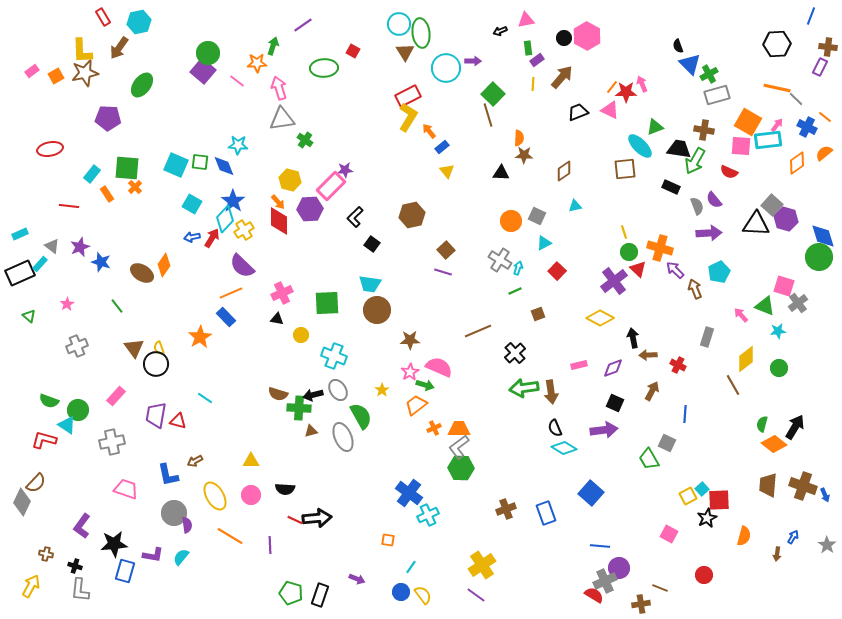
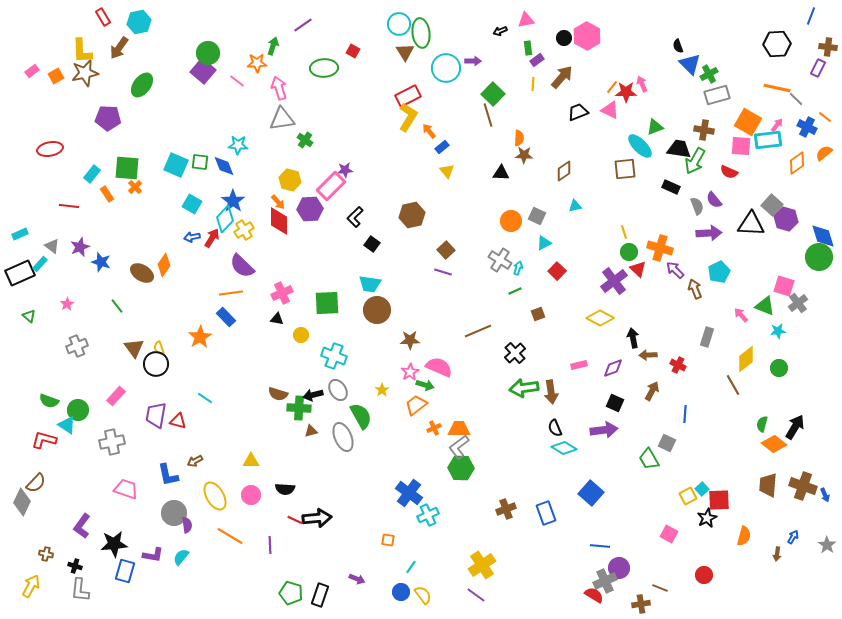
purple rectangle at (820, 67): moved 2 px left, 1 px down
black triangle at (756, 224): moved 5 px left
orange line at (231, 293): rotated 15 degrees clockwise
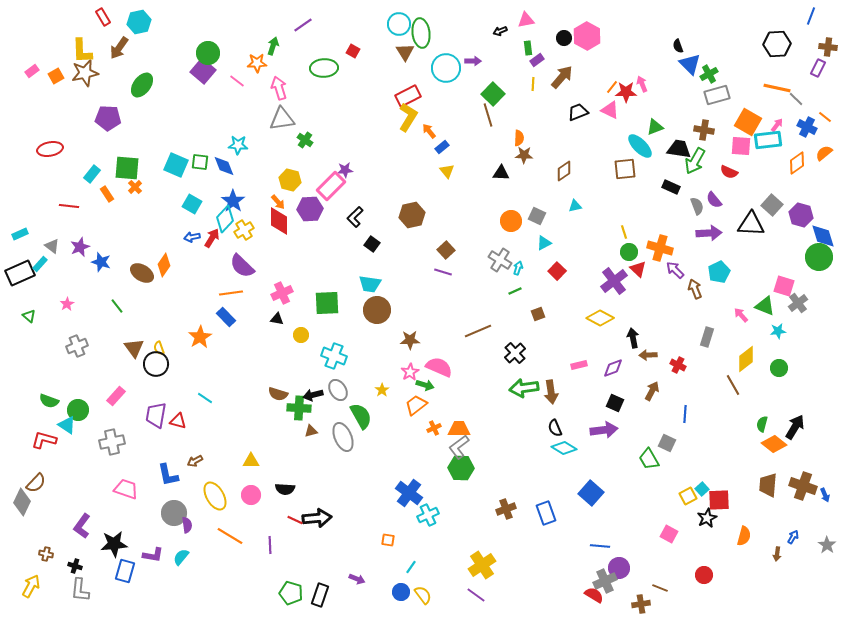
purple hexagon at (786, 219): moved 15 px right, 4 px up
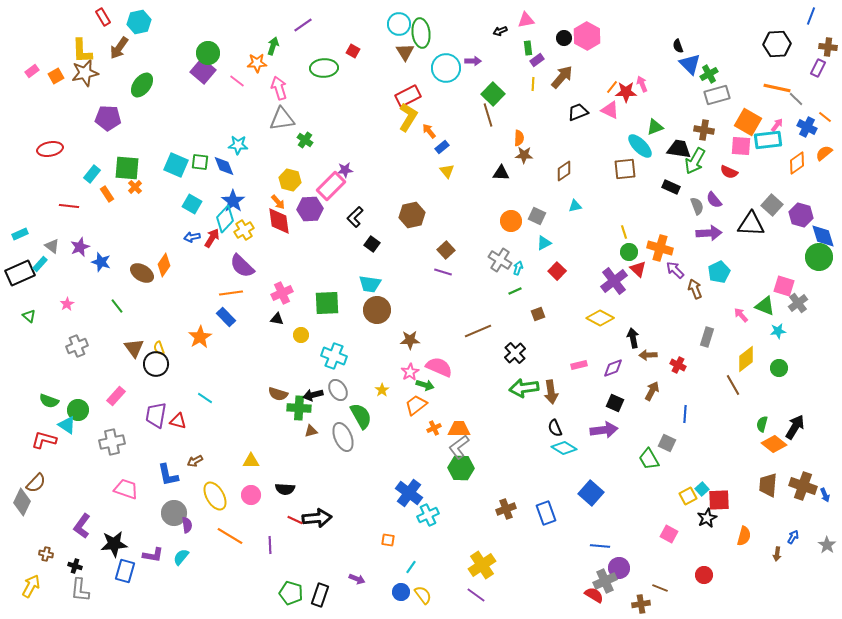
red diamond at (279, 221): rotated 8 degrees counterclockwise
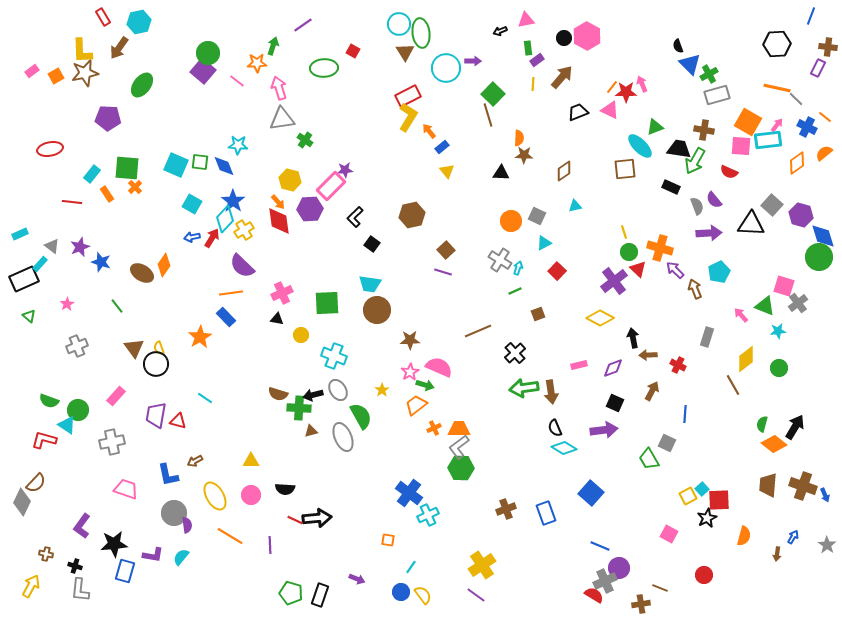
red line at (69, 206): moved 3 px right, 4 px up
black rectangle at (20, 273): moved 4 px right, 6 px down
blue line at (600, 546): rotated 18 degrees clockwise
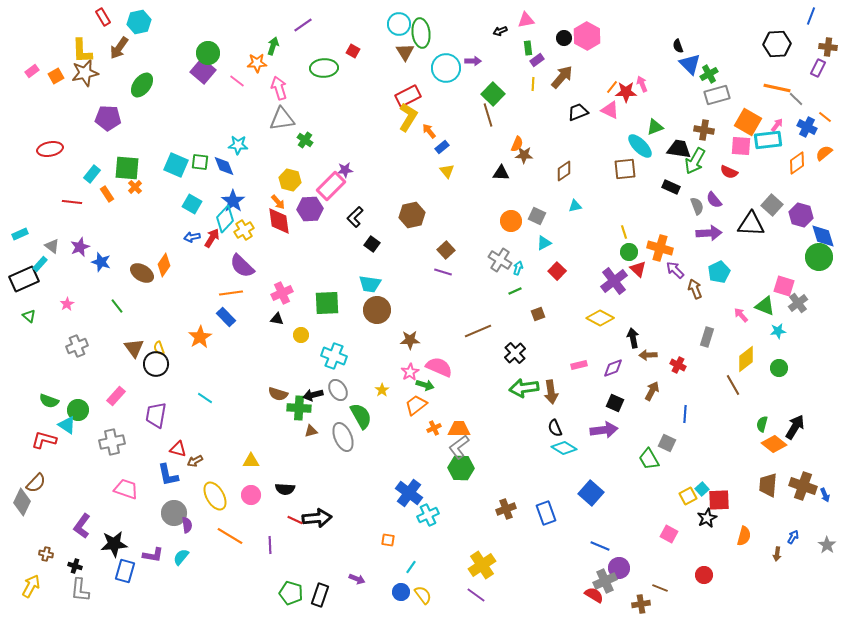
orange semicircle at (519, 138): moved 2 px left, 6 px down; rotated 21 degrees clockwise
red triangle at (178, 421): moved 28 px down
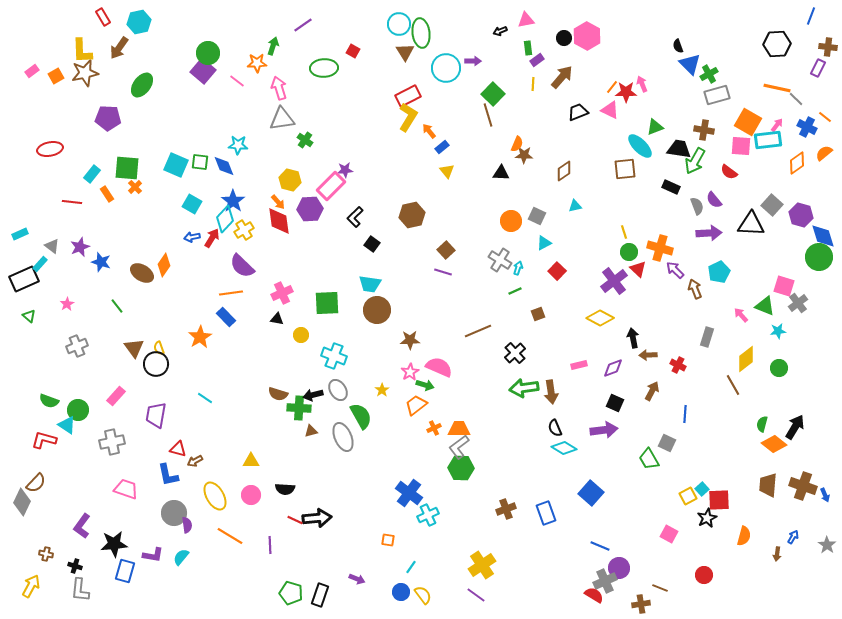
red semicircle at (729, 172): rotated 12 degrees clockwise
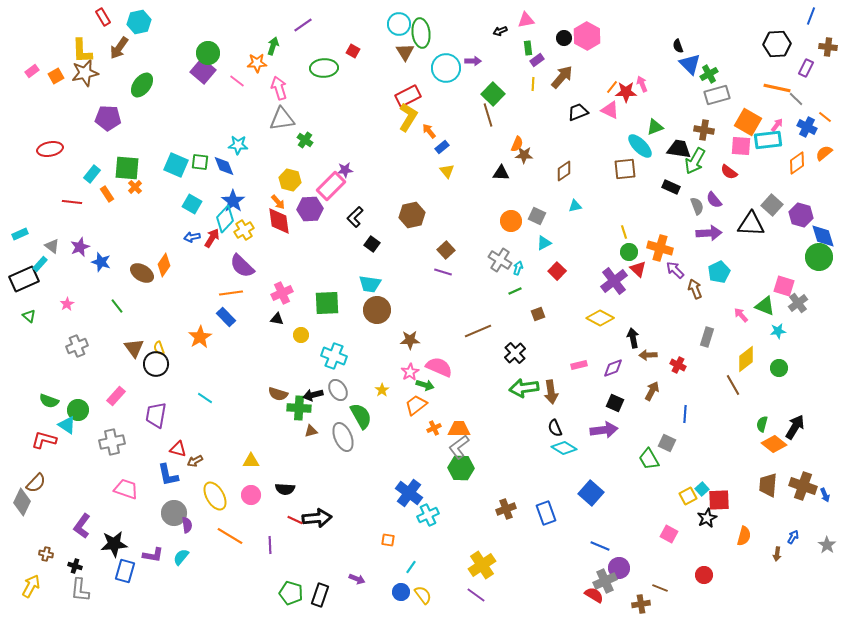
purple rectangle at (818, 68): moved 12 px left
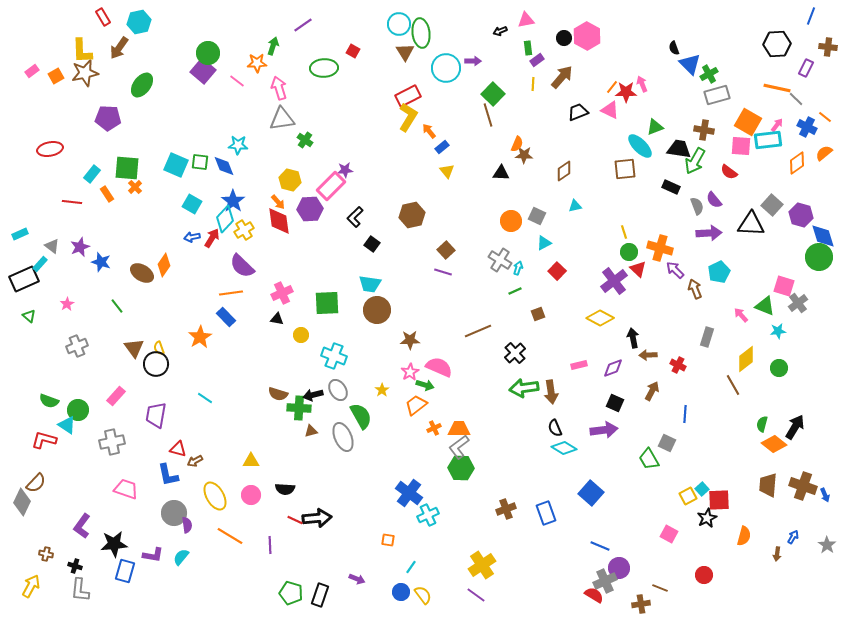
black semicircle at (678, 46): moved 4 px left, 2 px down
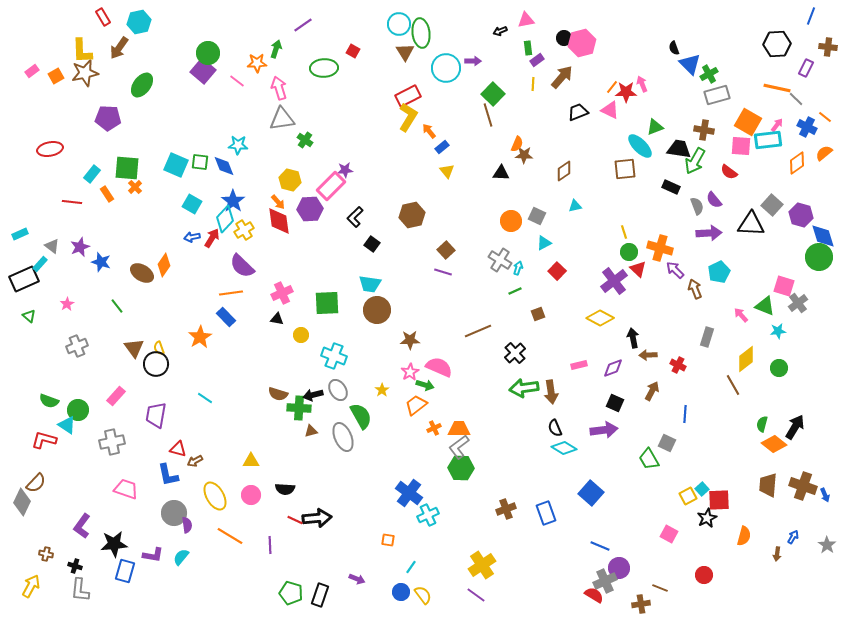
pink hexagon at (587, 36): moved 5 px left, 7 px down; rotated 16 degrees clockwise
green arrow at (273, 46): moved 3 px right, 3 px down
